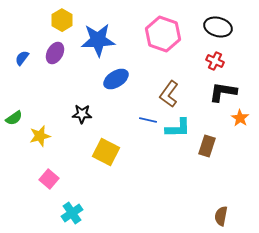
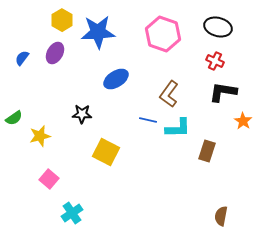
blue star: moved 8 px up
orange star: moved 3 px right, 3 px down
brown rectangle: moved 5 px down
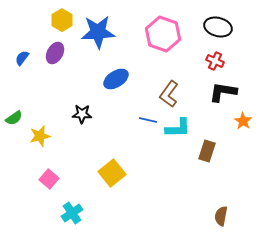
yellow square: moved 6 px right, 21 px down; rotated 24 degrees clockwise
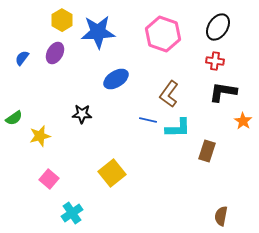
black ellipse: rotated 72 degrees counterclockwise
red cross: rotated 18 degrees counterclockwise
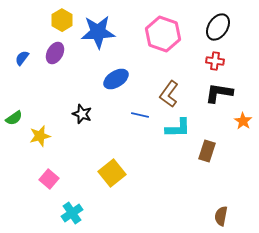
black L-shape: moved 4 px left, 1 px down
black star: rotated 18 degrees clockwise
blue line: moved 8 px left, 5 px up
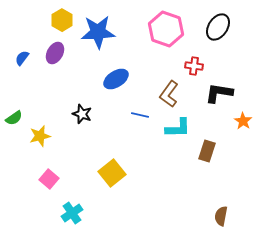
pink hexagon: moved 3 px right, 5 px up
red cross: moved 21 px left, 5 px down
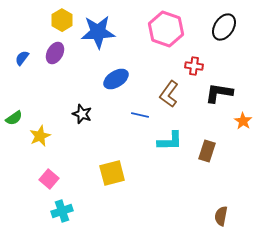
black ellipse: moved 6 px right
cyan L-shape: moved 8 px left, 13 px down
yellow star: rotated 10 degrees counterclockwise
yellow square: rotated 24 degrees clockwise
cyan cross: moved 10 px left, 2 px up; rotated 15 degrees clockwise
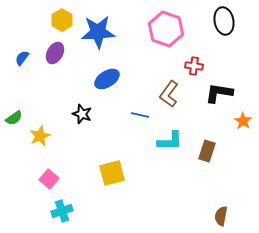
black ellipse: moved 6 px up; rotated 44 degrees counterclockwise
blue ellipse: moved 9 px left
